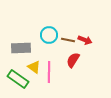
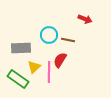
red arrow: moved 21 px up
red semicircle: moved 13 px left
yellow triangle: rotated 40 degrees clockwise
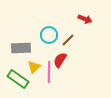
brown line: rotated 56 degrees counterclockwise
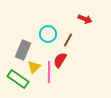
cyan circle: moved 1 px left, 1 px up
brown line: rotated 16 degrees counterclockwise
gray rectangle: moved 2 px right, 2 px down; rotated 66 degrees counterclockwise
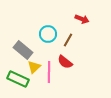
red arrow: moved 3 px left
gray rectangle: rotated 72 degrees counterclockwise
red semicircle: moved 5 px right, 2 px down; rotated 84 degrees counterclockwise
green rectangle: rotated 10 degrees counterclockwise
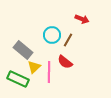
cyan circle: moved 4 px right, 1 px down
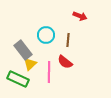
red arrow: moved 2 px left, 3 px up
cyan circle: moved 6 px left
brown line: rotated 24 degrees counterclockwise
gray rectangle: rotated 12 degrees clockwise
yellow triangle: moved 4 px left, 3 px up
